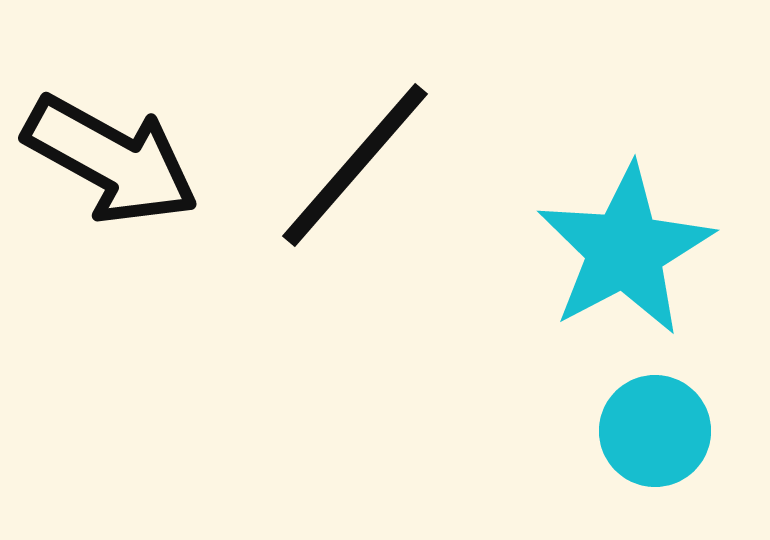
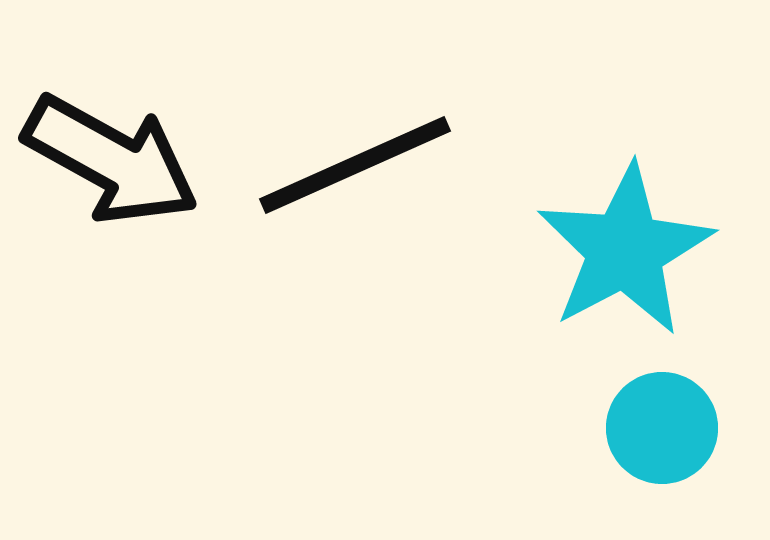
black line: rotated 25 degrees clockwise
cyan circle: moved 7 px right, 3 px up
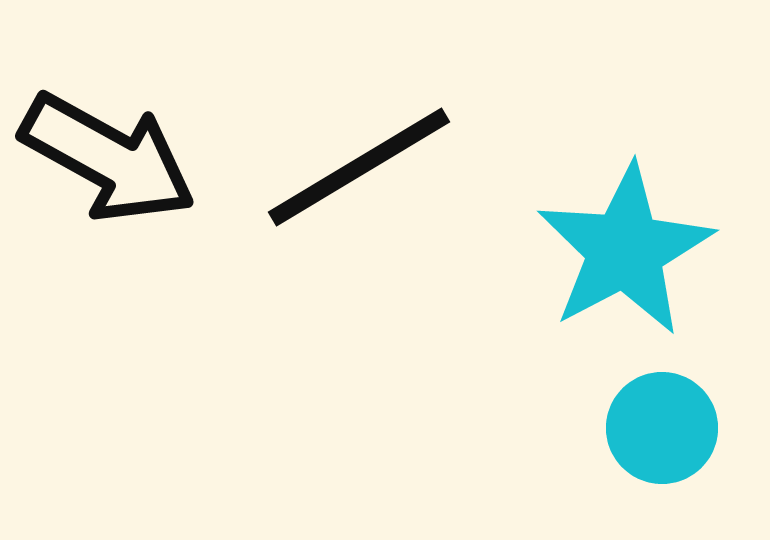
black arrow: moved 3 px left, 2 px up
black line: moved 4 px right, 2 px down; rotated 7 degrees counterclockwise
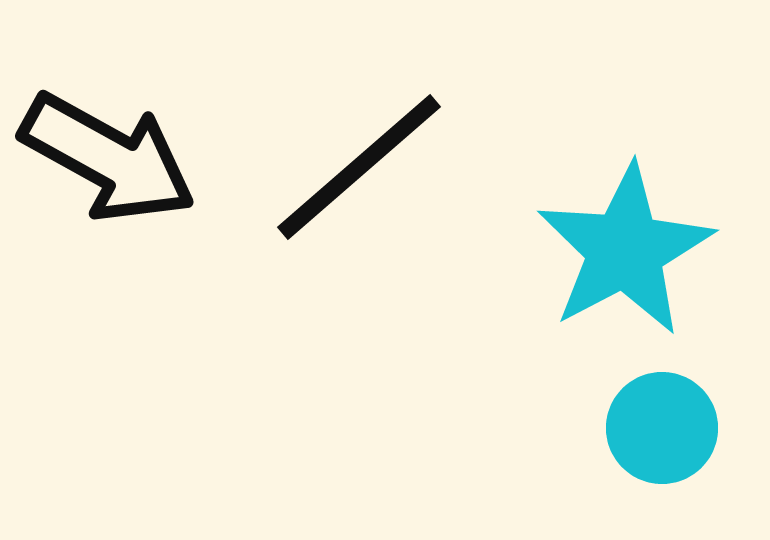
black line: rotated 10 degrees counterclockwise
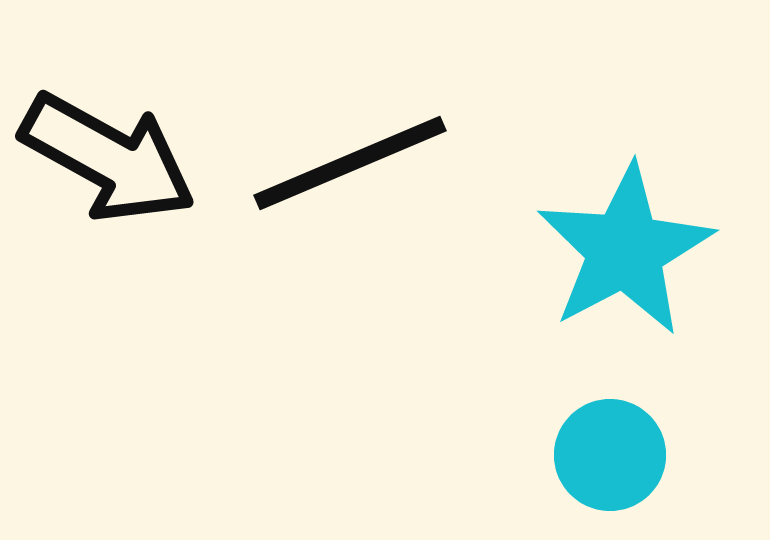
black line: moved 9 px left, 4 px up; rotated 18 degrees clockwise
cyan circle: moved 52 px left, 27 px down
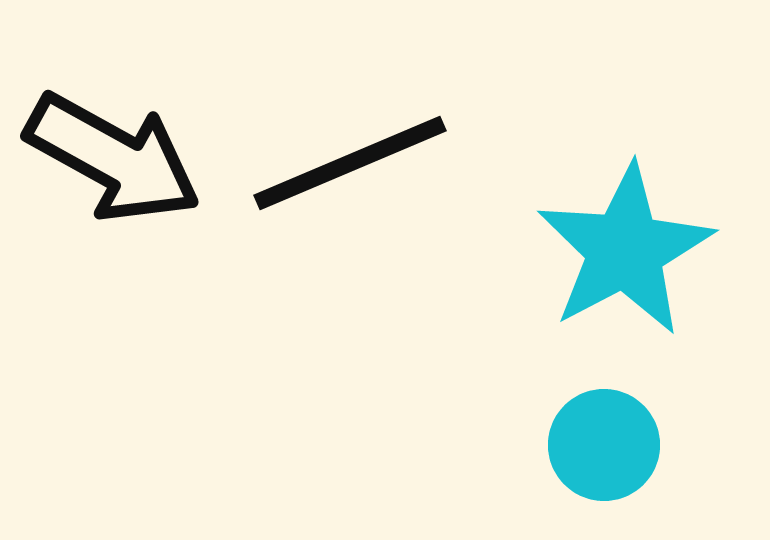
black arrow: moved 5 px right
cyan circle: moved 6 px left, 10 px up
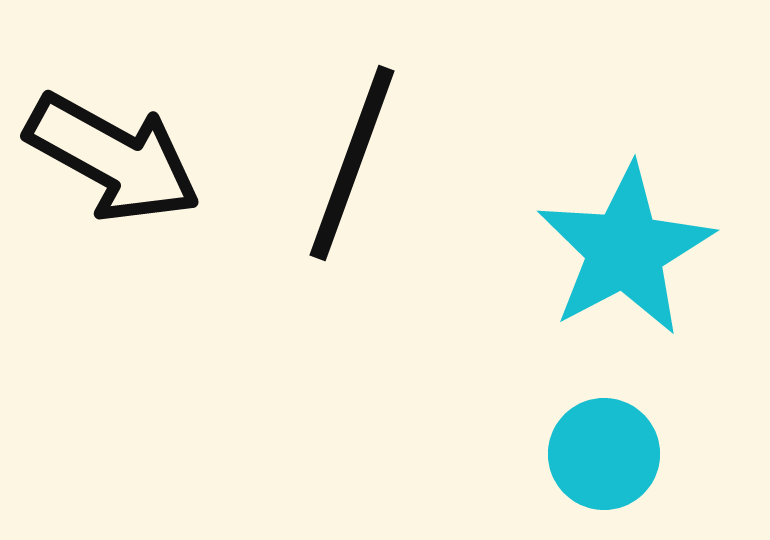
black line: moved 2 px right; rotated 47 degrees counterclockwise
cyan circle: moved 9 px down
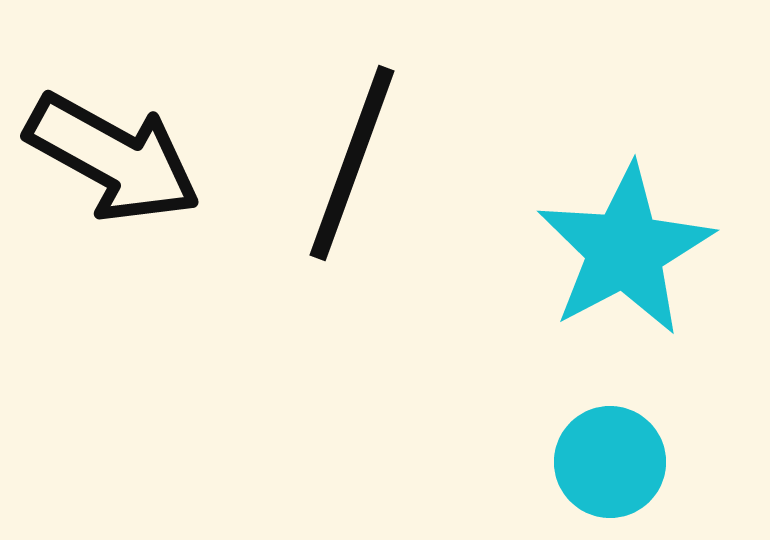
cyan circle: moved 6 px right, 8 px down
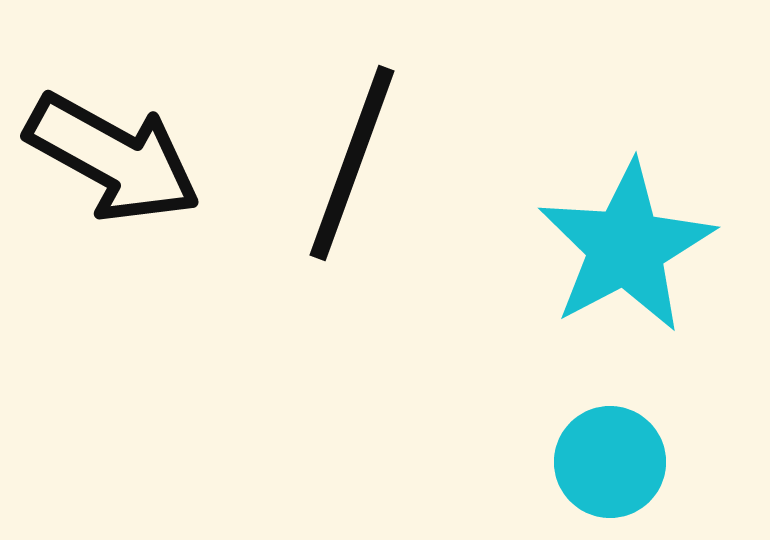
cyan star: moved 1 px right, 3 px up
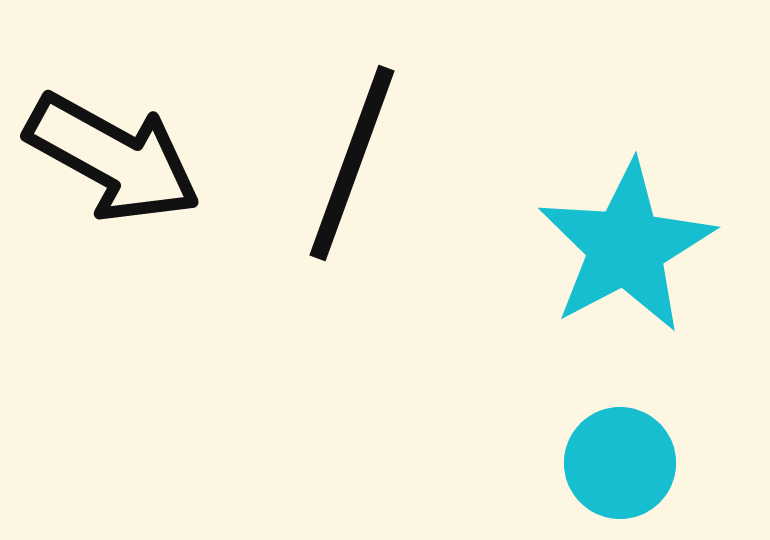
cyan circle: moved 10 px right, 1 px down
